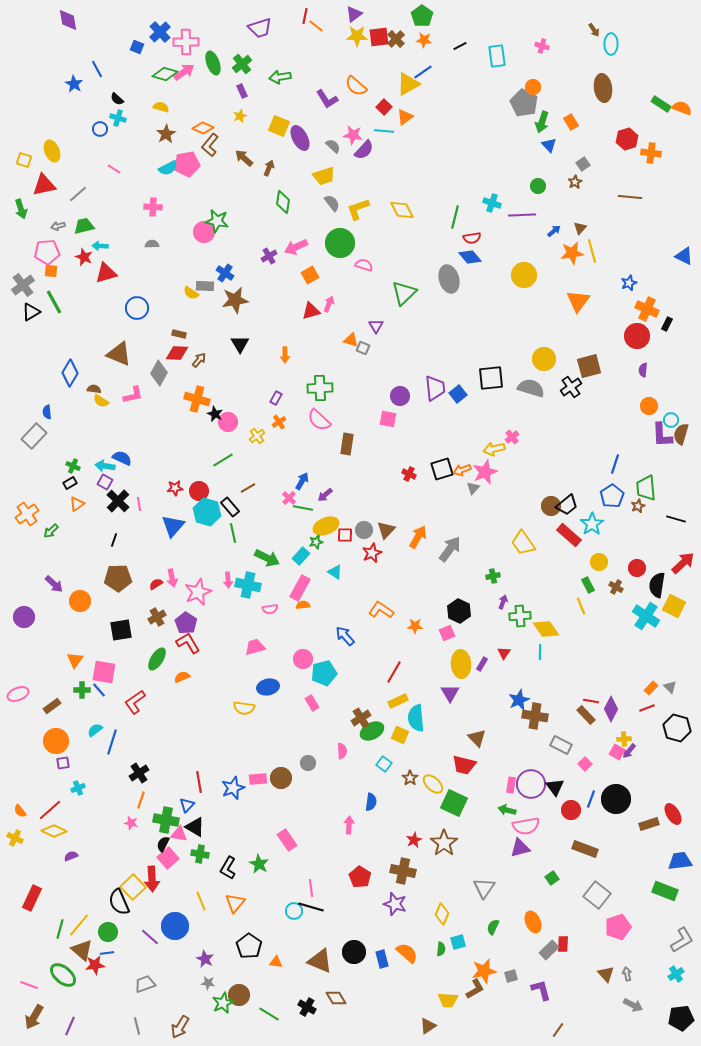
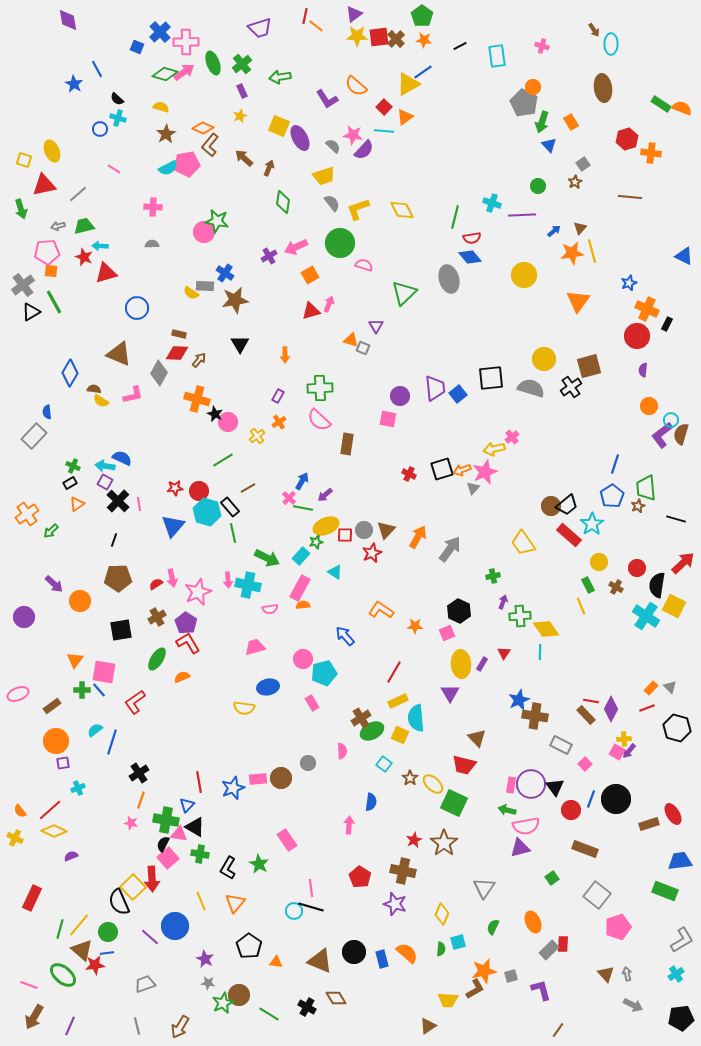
purple rectangle at (276, 398): moved 2 px right, 2 px up
purple L-shape at (662, 435): rotated 56 degrees clockwise
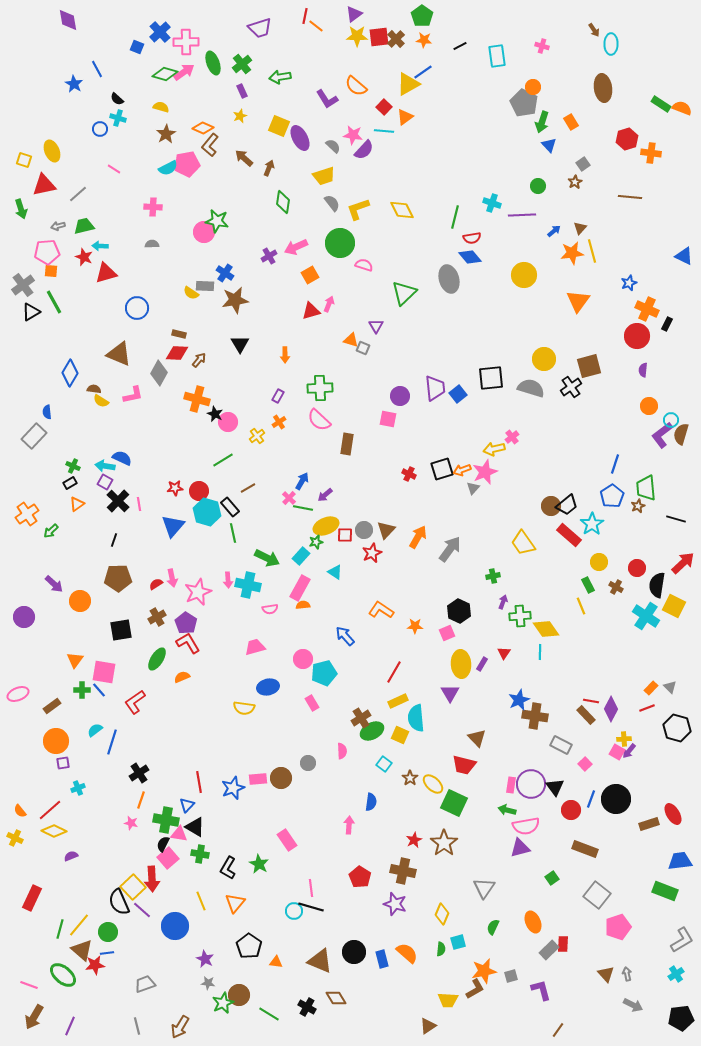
purple line at (150, 937): moved 8 px left, 27 px up
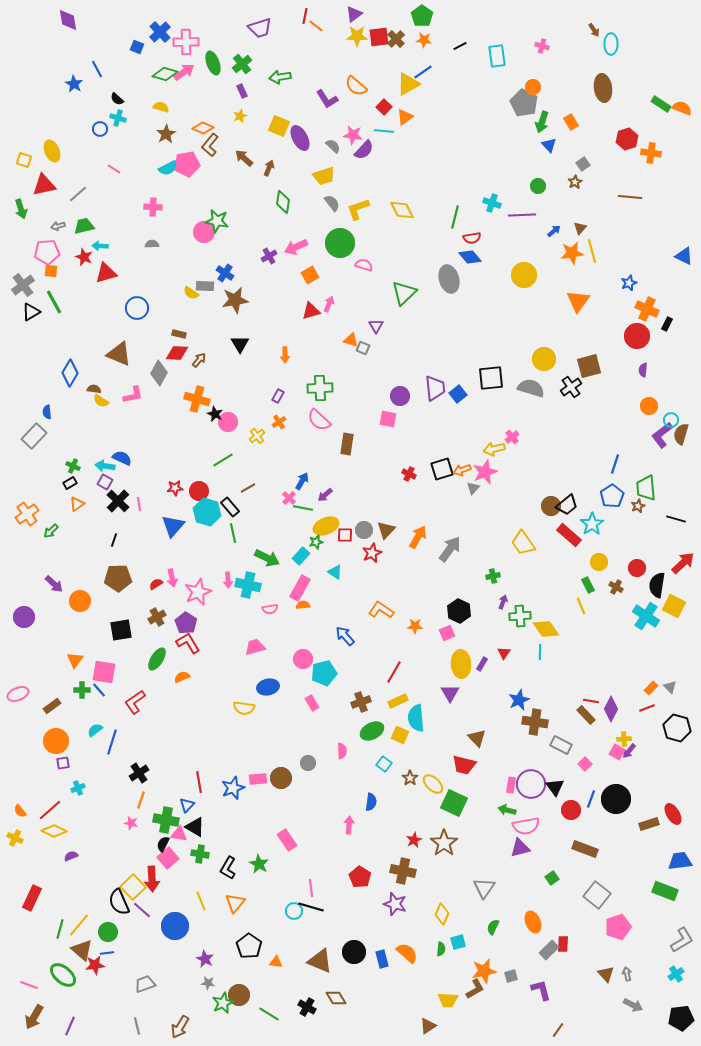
brown cross at (535, 716): moved 6 px down
brown cross at (361, 718): moved 16 px up; rotated 12 degrees clockwise
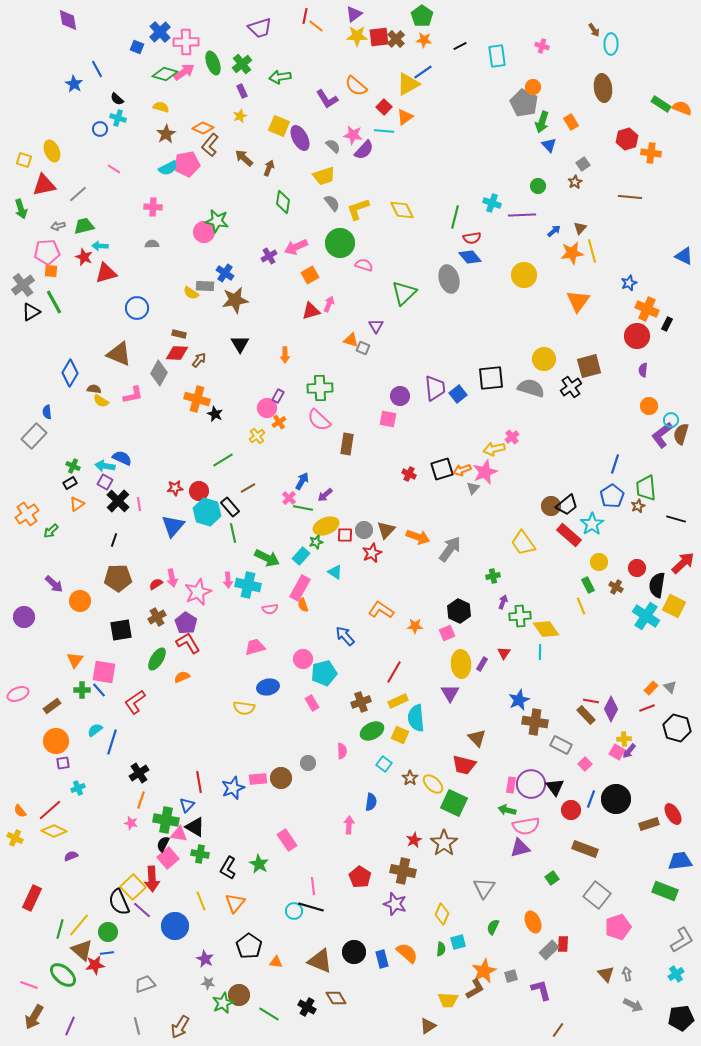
pink circle at (228, 422): moved 39 px right, 14 px up
orange arrow at (418, 537): rotated 80 degrees clockwise
orange semicircle at (303, 605): rotated 104 degrees counterclockwise
pink line at (311, 888): moved 2 px right, 2 px up
orange star at (484, 971): rotated 15 degrees counterclockwise
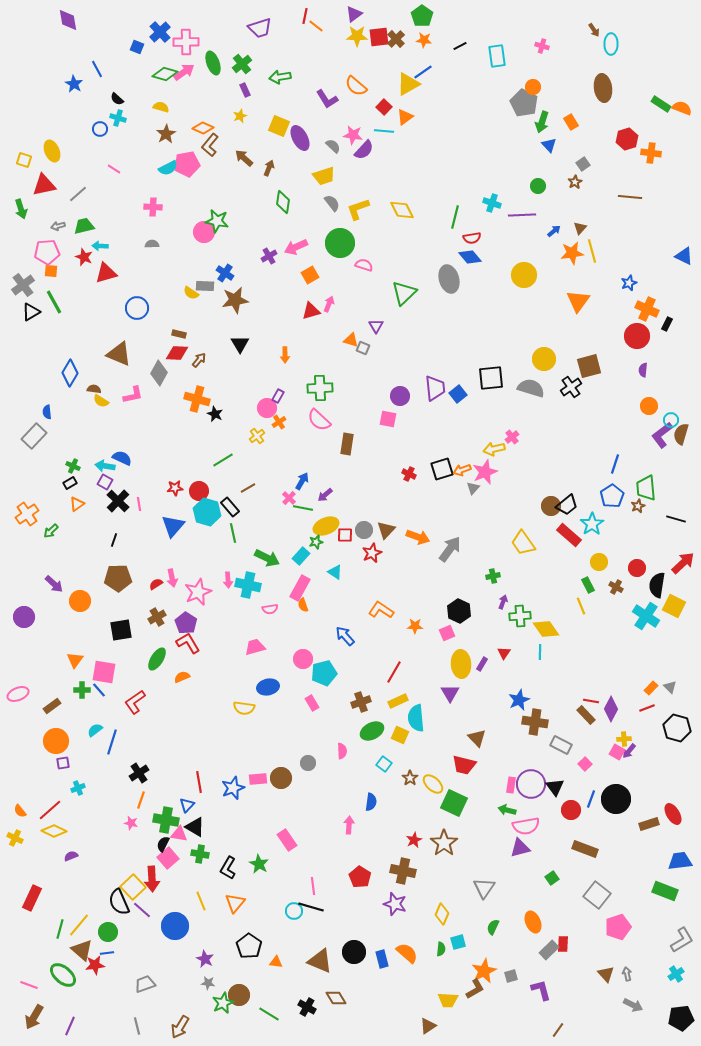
purple rectangle at (242, 91): moved 3 px right, 1 px up
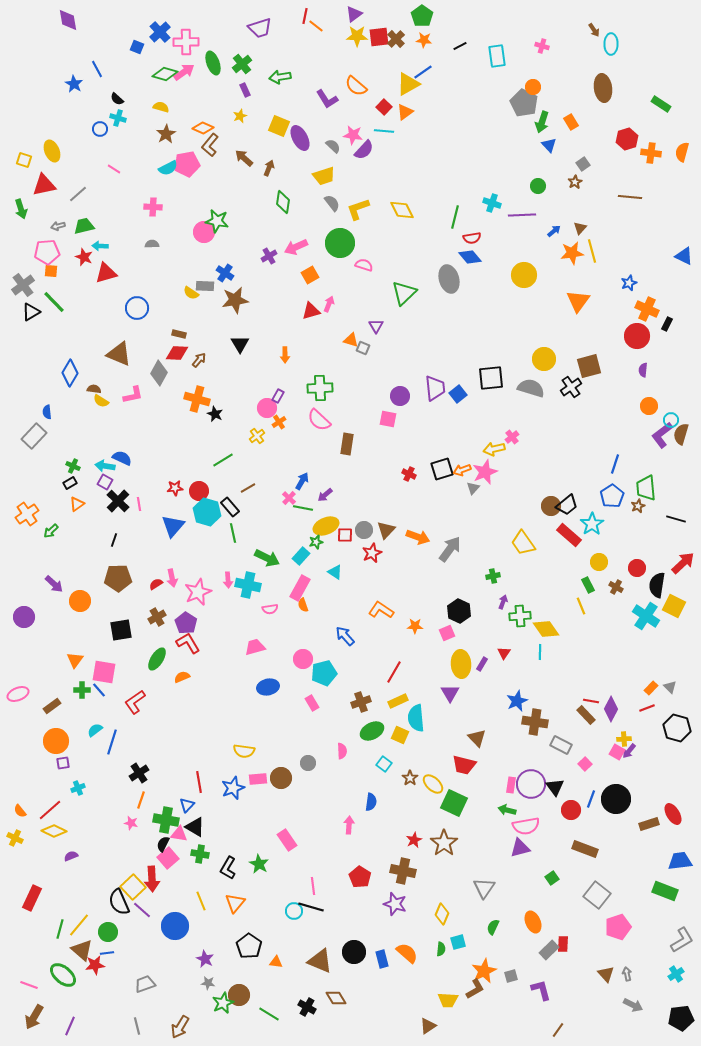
orange semicircle at (682, 108): moved 44 px down; rotated 96 degrees counterclockwise
orange triangle at (405, 117): moved 5 px up
green line at (54, 302): rotated 15 degrees counterclockwise
blue star at (519, 700): moved 2 px left, 1 px down
yellow semicircle at (244, 708): moved 43 px down
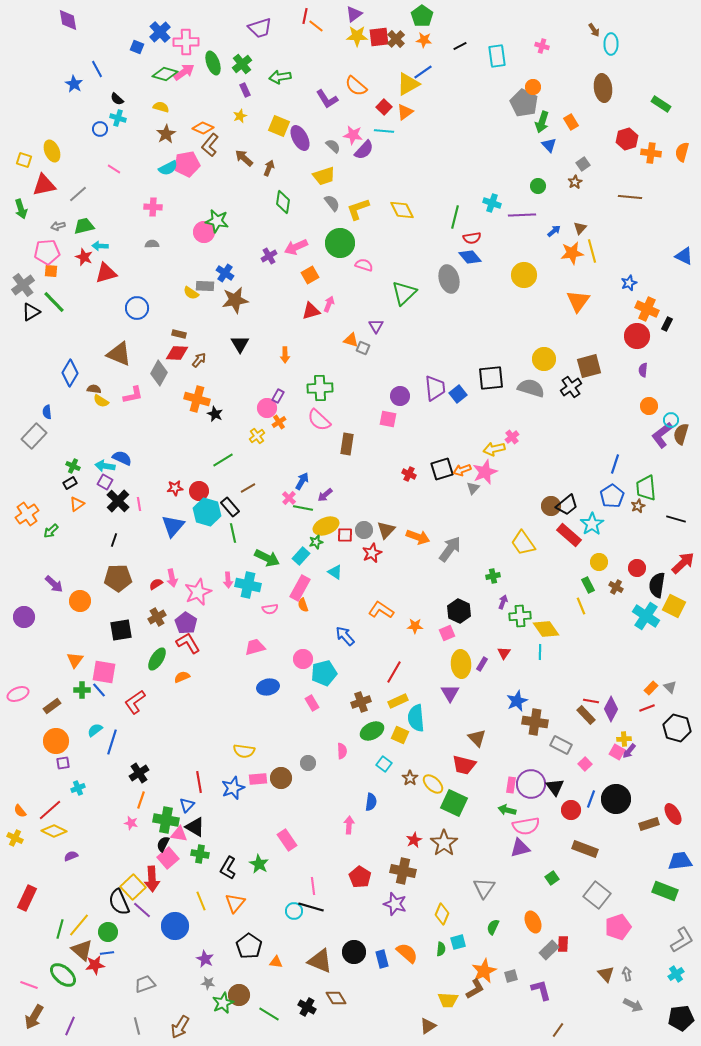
red rectangle at (32, 898): moved 5 px left
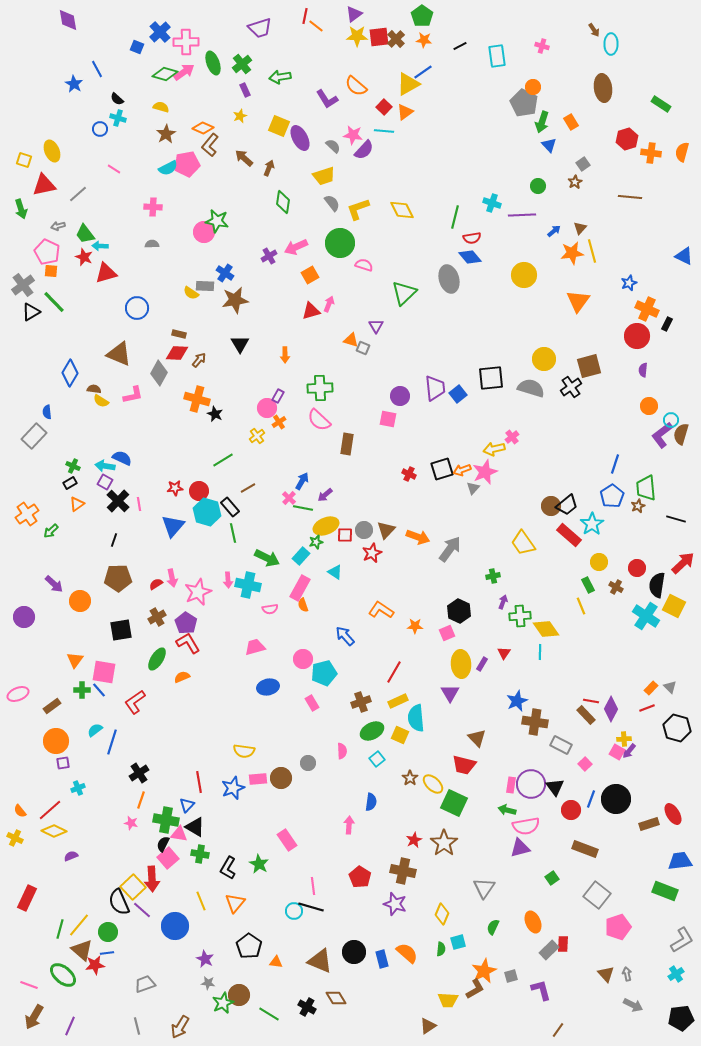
green trapezoid at (84, 226): moved 1 px right, 8 px down; rotated 115 degrees counterclockwise
pink pentagon at (47, 252): rotated 30 degrees clockwise
cyan square at (384, 764): moved 7 px left, 5 px up; rotated 14 degrees clockwise
